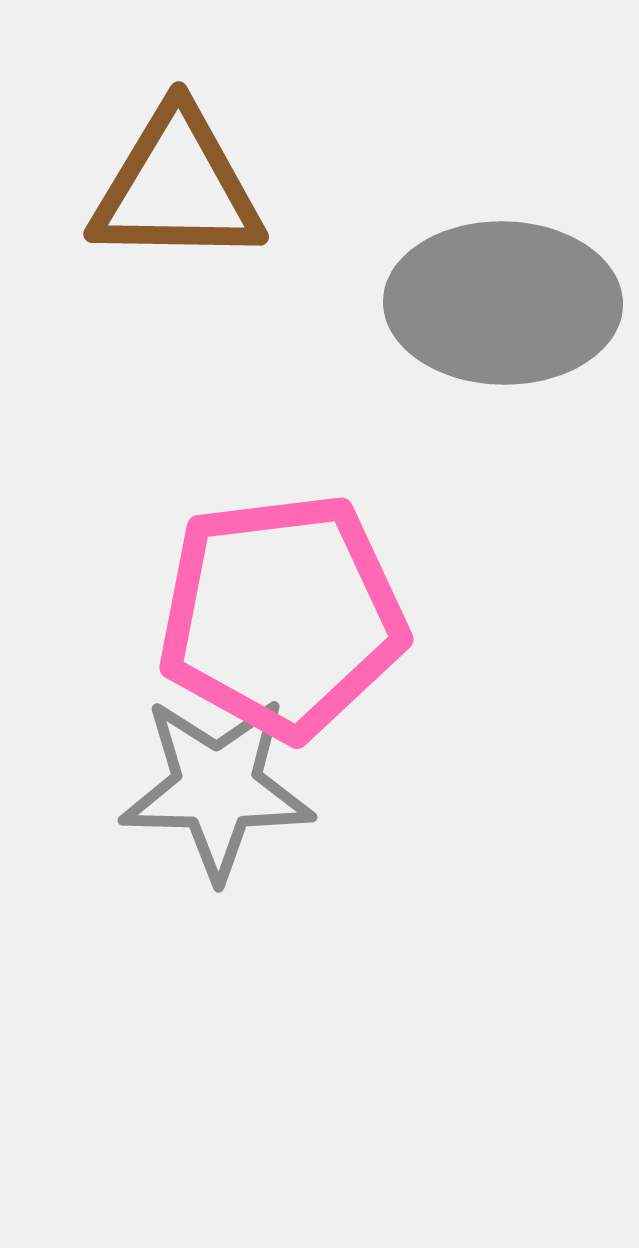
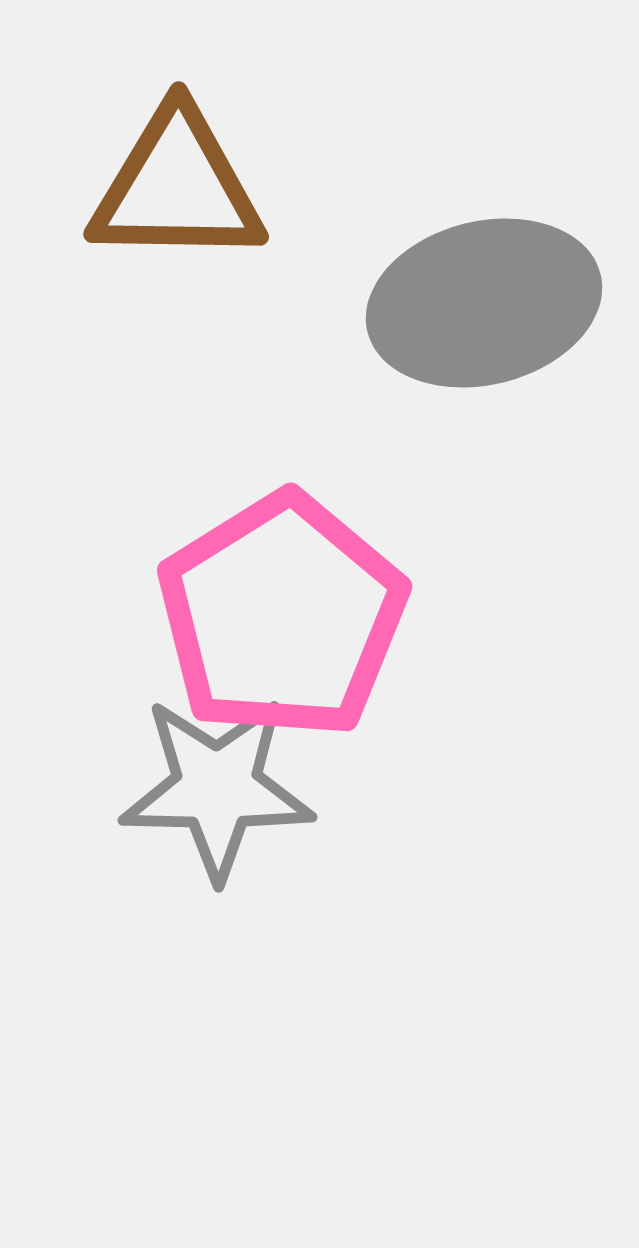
gray ellipse: moved 19 px left; rotated 15 degrees counterclockwise
pink pentagon: rotated 25 degrees counterclockwise
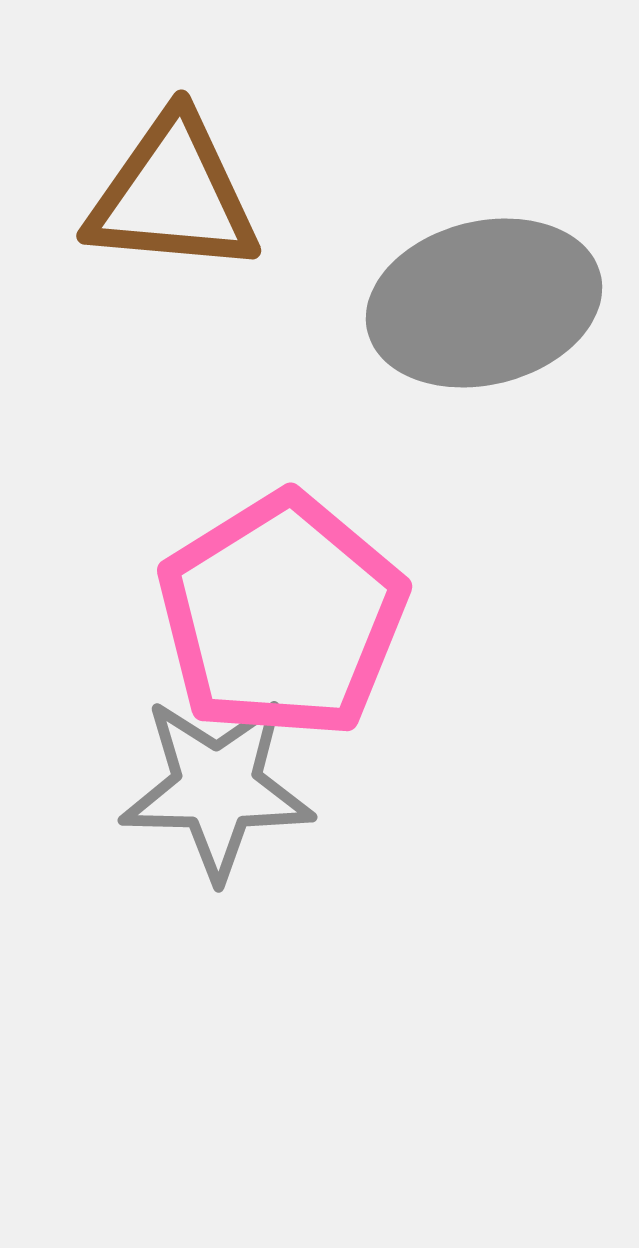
brown triangle: moved 4 px left, 8 px down; rotated 4 degrees clockwise
